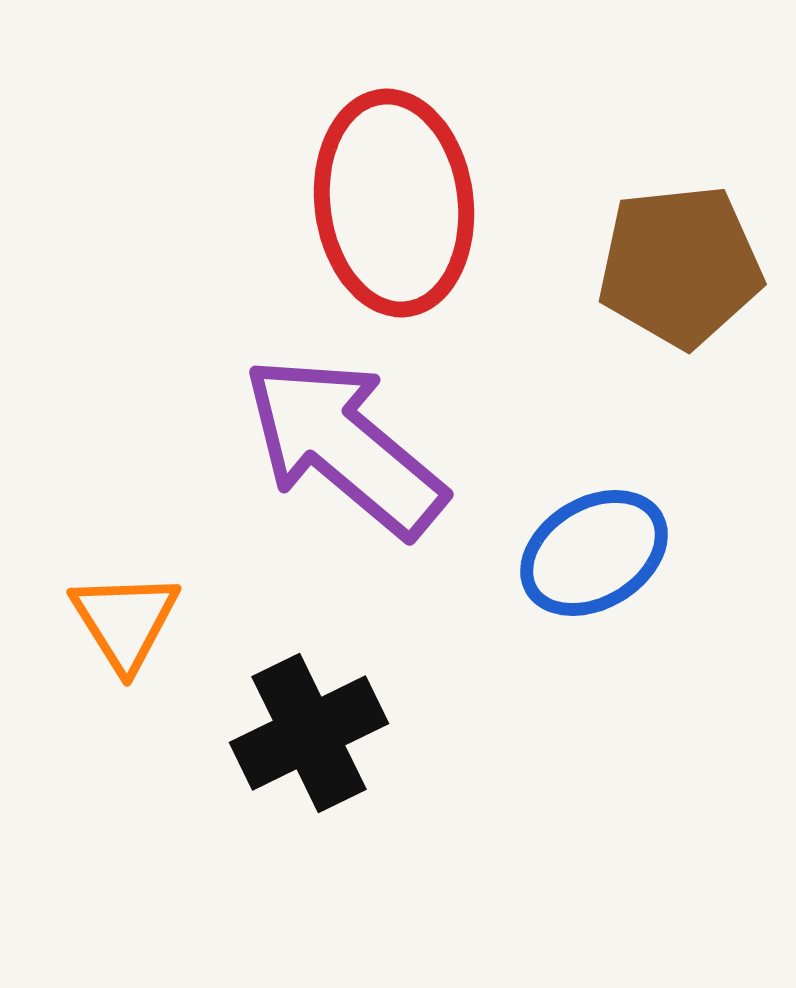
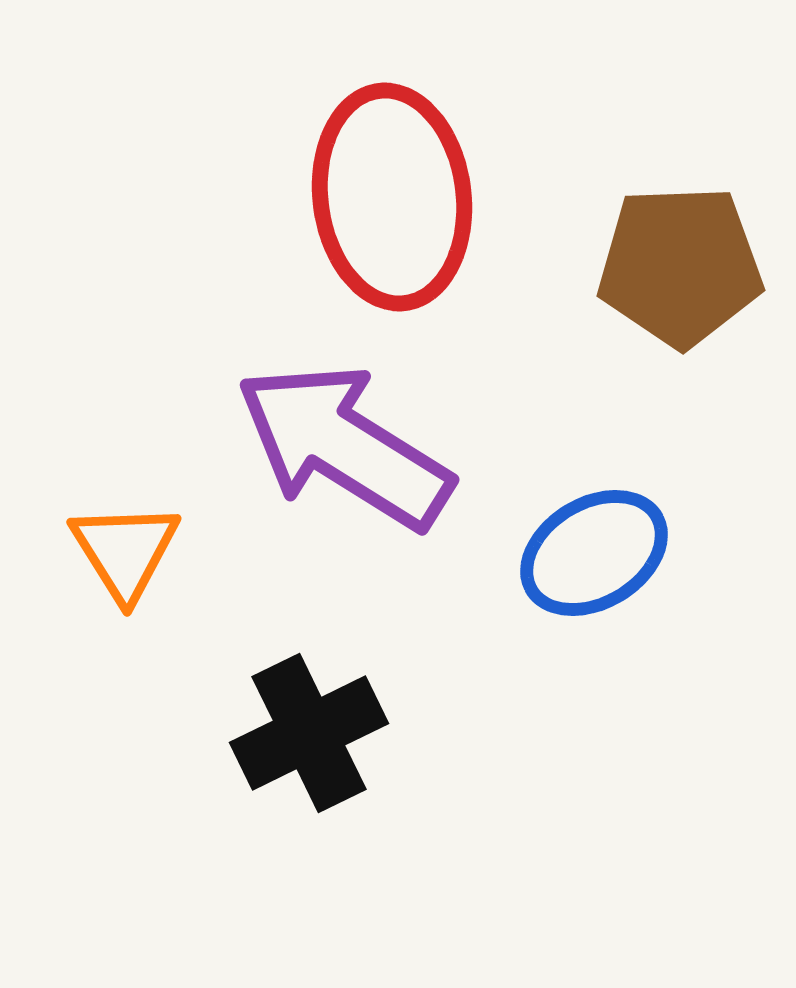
red ellipse: moved 2 px left, 6 px up
brown pentagon: rotated 4 degrees clockwise
purple arrow: rotated 8 degrees counterclockwise
orange triangle: moved 70 px up
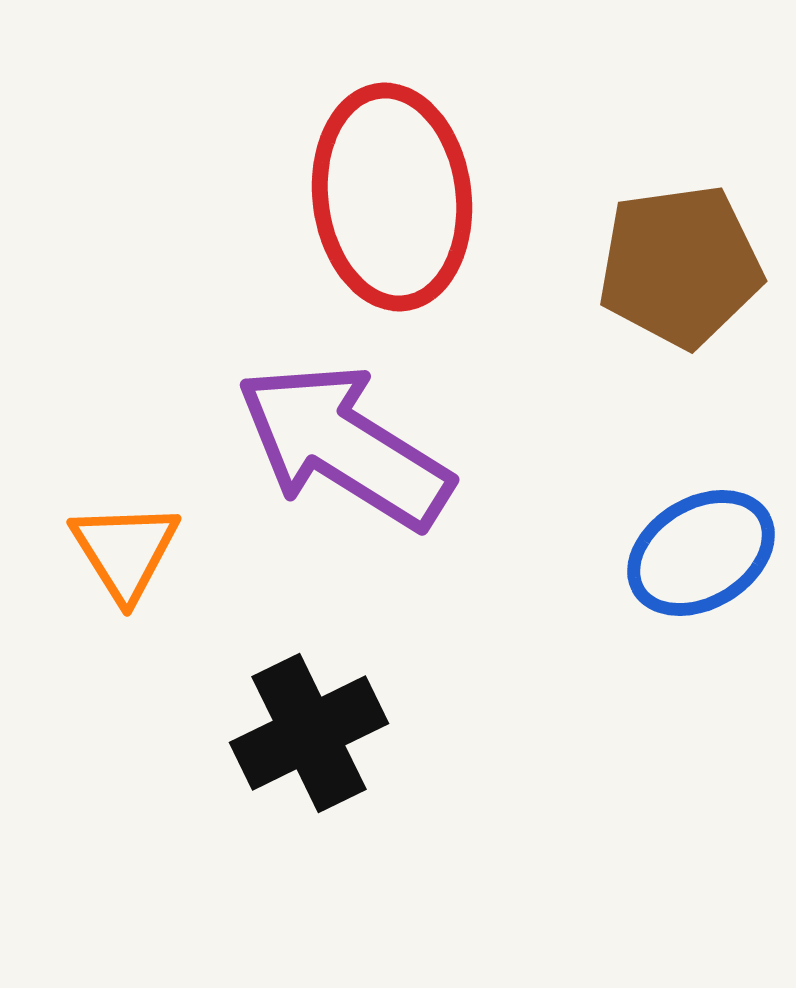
brown pentagon: rotated 6 degrees counterclockwise
blue ellipse: moved 107 px right
